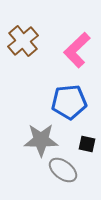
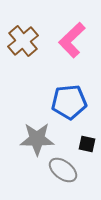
pink L-shape: moved 5 px left, 10 px up
gray star: moved 4 px left, 1 px up
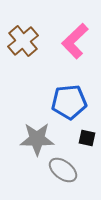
pink L-shape: moved 3 px right, 1 px down
black square: moved 6 px up
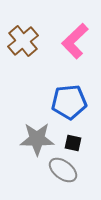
black square: moved 14 px left, 5 px down
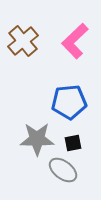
black square: rotated 24 degrees counterclockwise
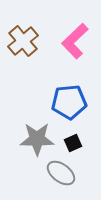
black square: rotated 12 degrees counterclockwise
gray ellipse: moved 2 px left, 3 px down
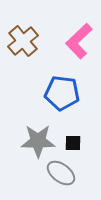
pink L-shape: moved 4 px right
blue pentagon: moved 7 px left, 9 px up; rotated 12 degrees clockwise
gray star: moved 1 px right, 2 px down
black square: rotated 24 degrees clockwise
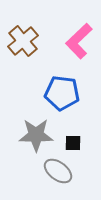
gray star: moved 2 px left, 6 px up
gray ellipse: moved 3 px left, 2 px up
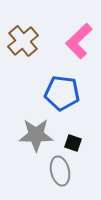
black square: rotated 18 degrees clockwise
gray ellipse: moved 2 px right; rotated 40 degrees clockwise
